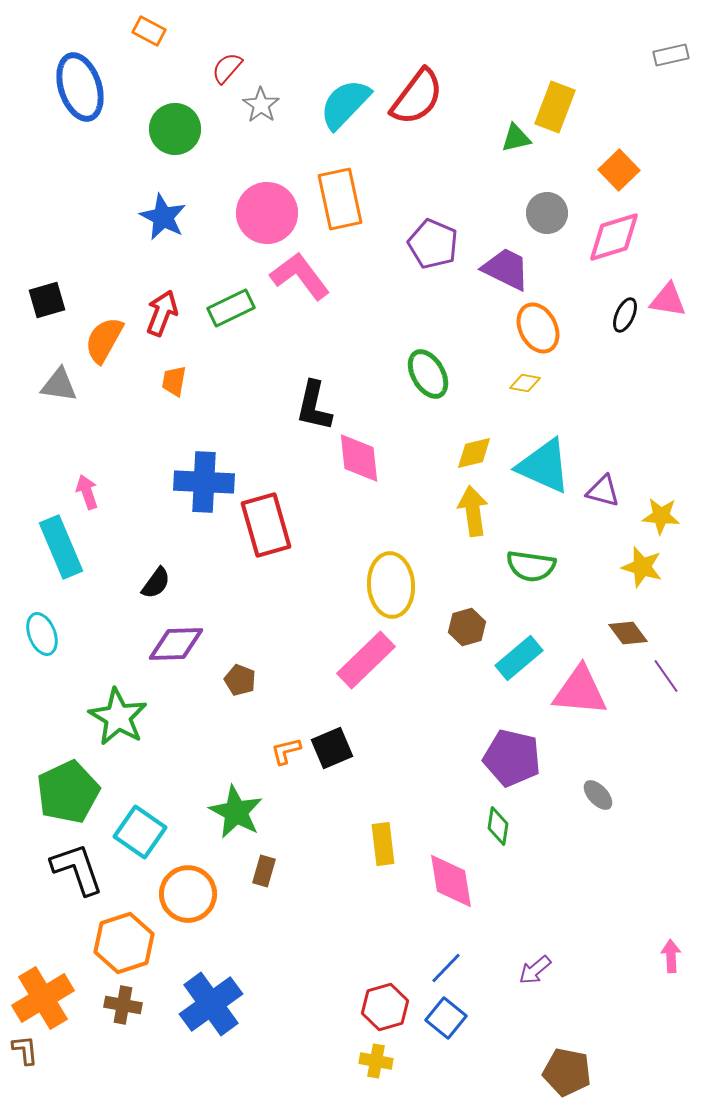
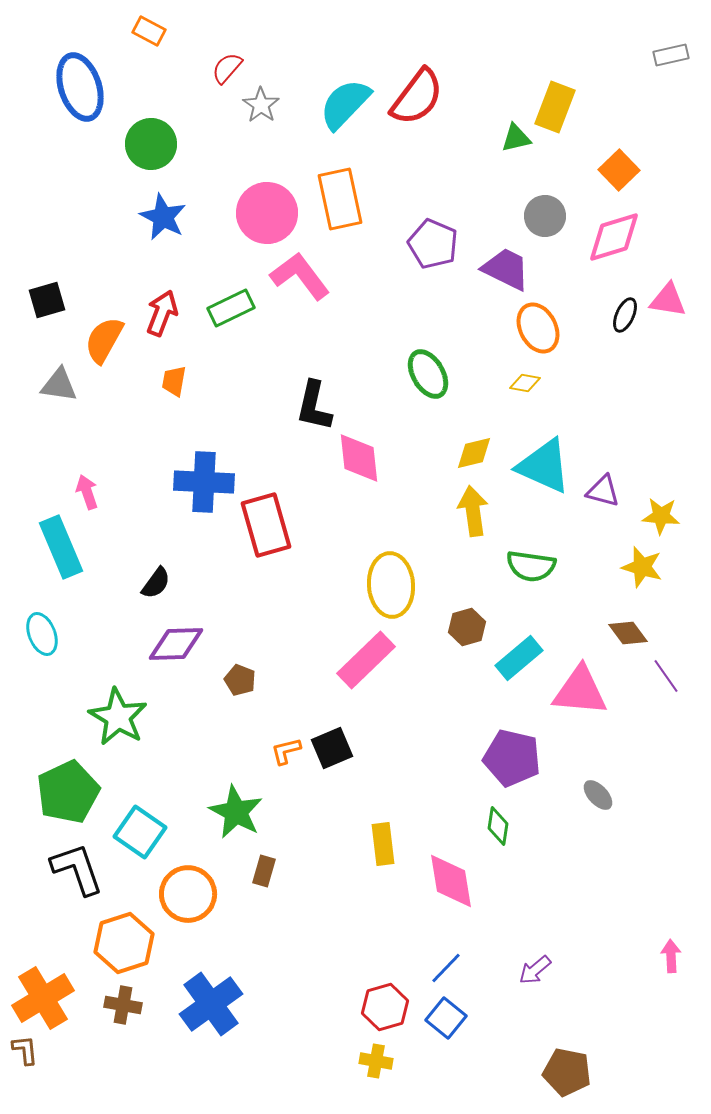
green circle at (175, 129): moved 24 px left, 15 px down
gray circle at (547, 213): moved 2 px left, 3 px down
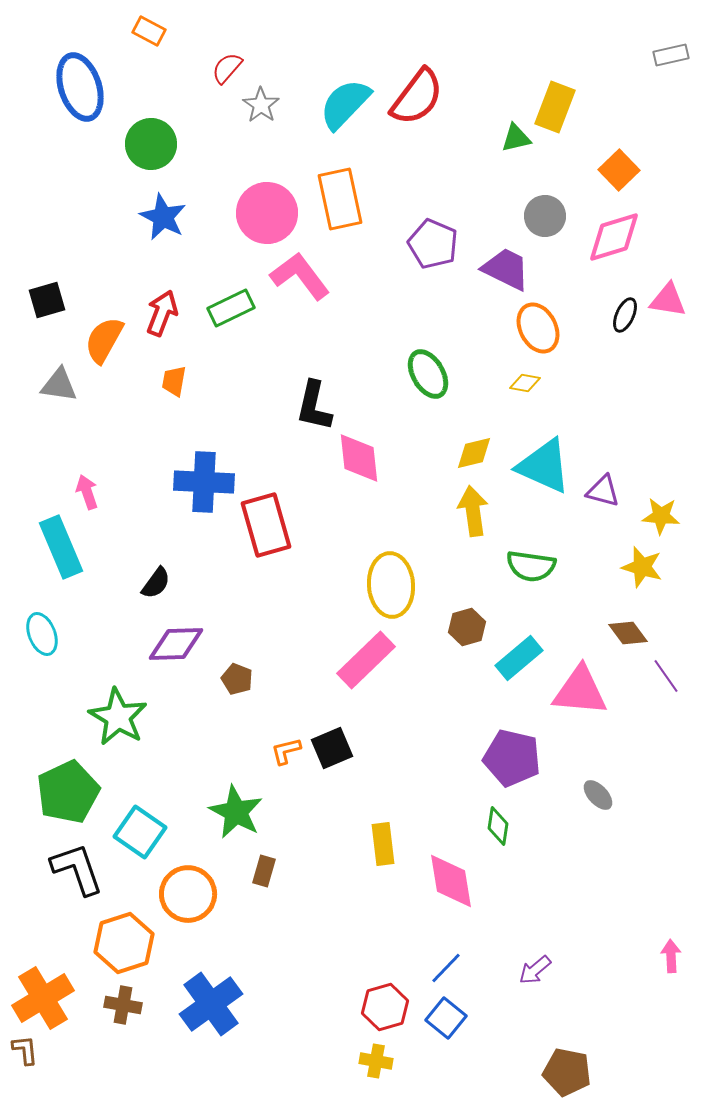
brown pentagon at (240, 680): moved 3 px left, 1 px up
